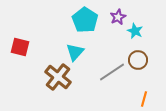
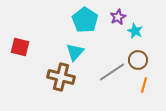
brown cross: moved 3 px right; rotated 24 degrees counterclockwise
orange line: moved 14 px up
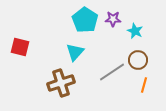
purple star: moved 5 px left, 2 px down; rotated 28 degrees clockwise
brown cross: moved 6 px down; rotated 32 degrees counterclockwise
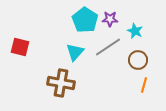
purple star: moved 3 px left
gray line: moved 4 px left, 25 px up
brown cross: rotated 28 degrees clockwise
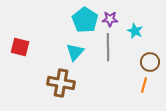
gray line: rotated 56 degrees counterclockwise
brown circle: moved 12 px right, 2 px down
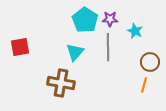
red square: rotated 24 degrees counterclockwise
